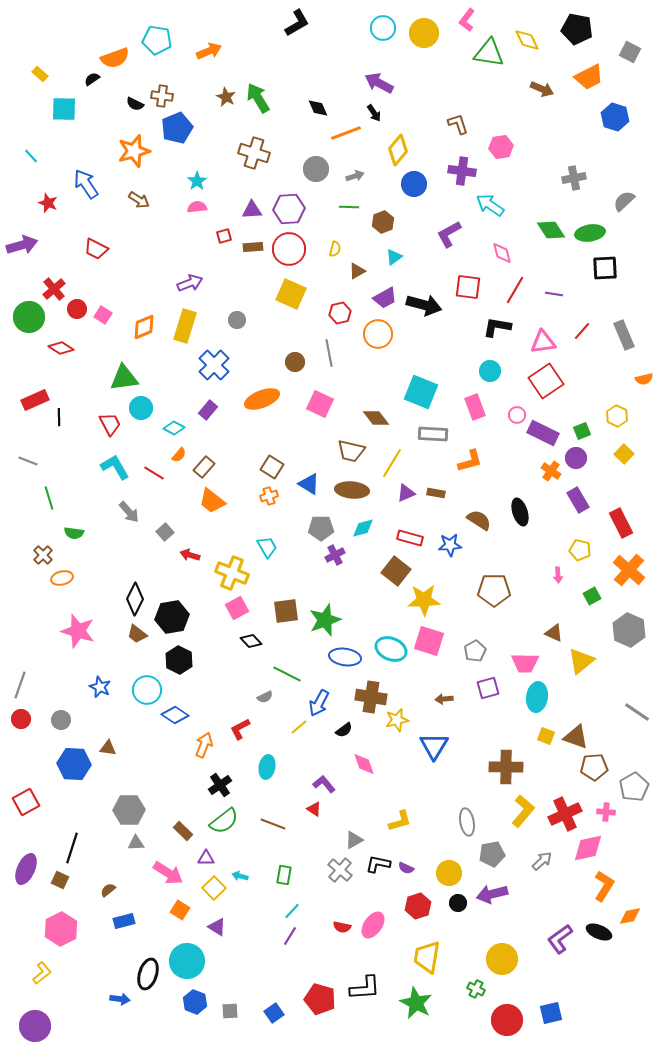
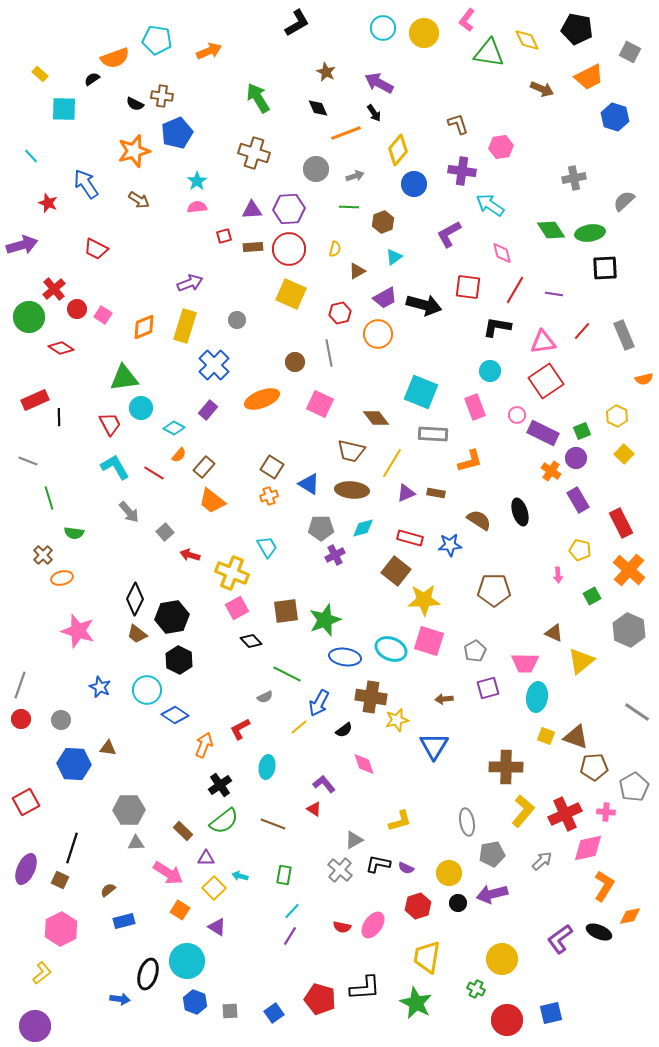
brown star at (226, 97): moved 100 px right, 25 px up
blue pentagon at (177, 128): moved 5 px down
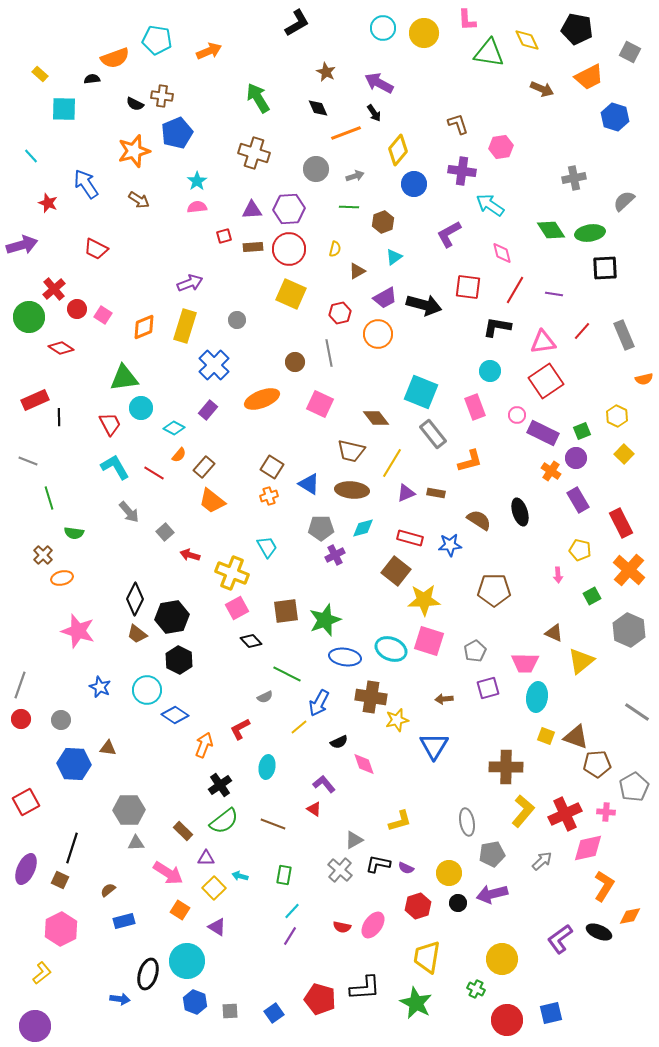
pink L-shape at (467, 20): rotated 40 degrees counterclockwise
black semicircle at (92, 79): rotated 28 degrees clockwise
gray rectangle at (433, 434): rotated 48 degrees clockwise
black semicircle at (344, 730): moved 5 px left, 12 px down; rotated 12 degrees clockwise
brown pentagon at (594, 767): moved 3 px right, 3 px up
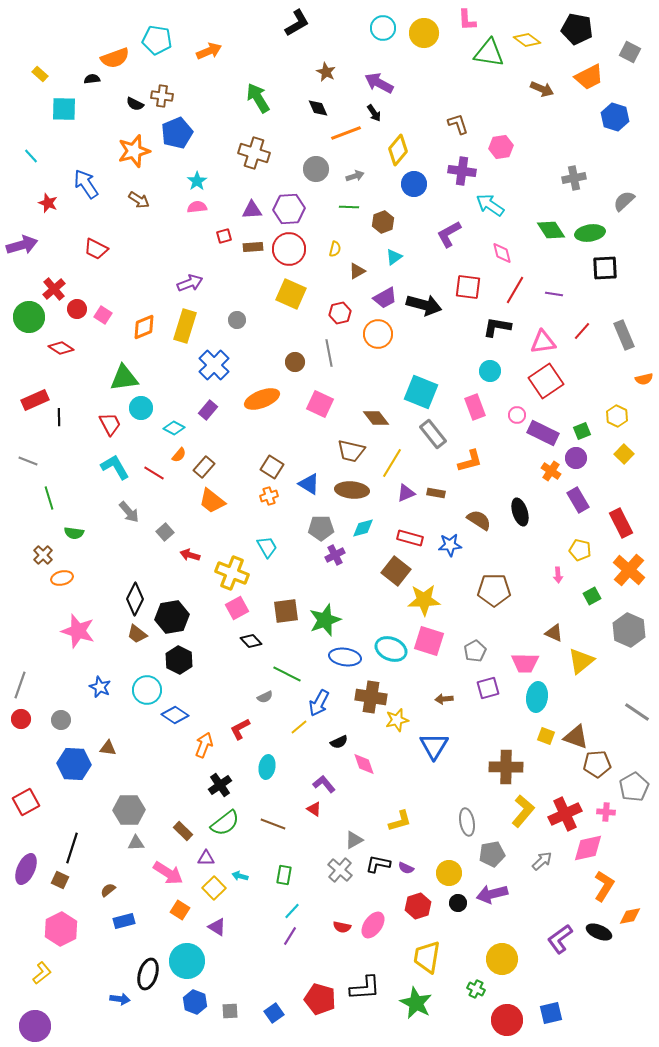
yellow diamond at (527, 40): rotated 28 degrees counterclockwise
green semicircle at (224, 821): moved 1 px right, 2 px down
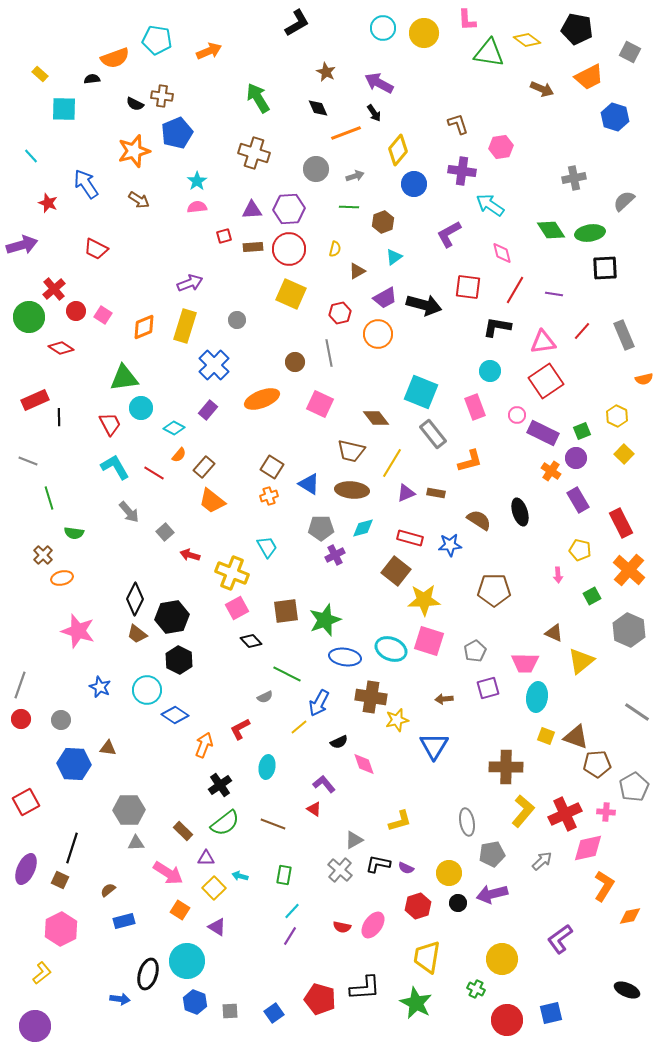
red circle at (77, 309): moved 1 px left, 2 px down
black ellipse at (599, 932): moved 28 px right, 58 px down
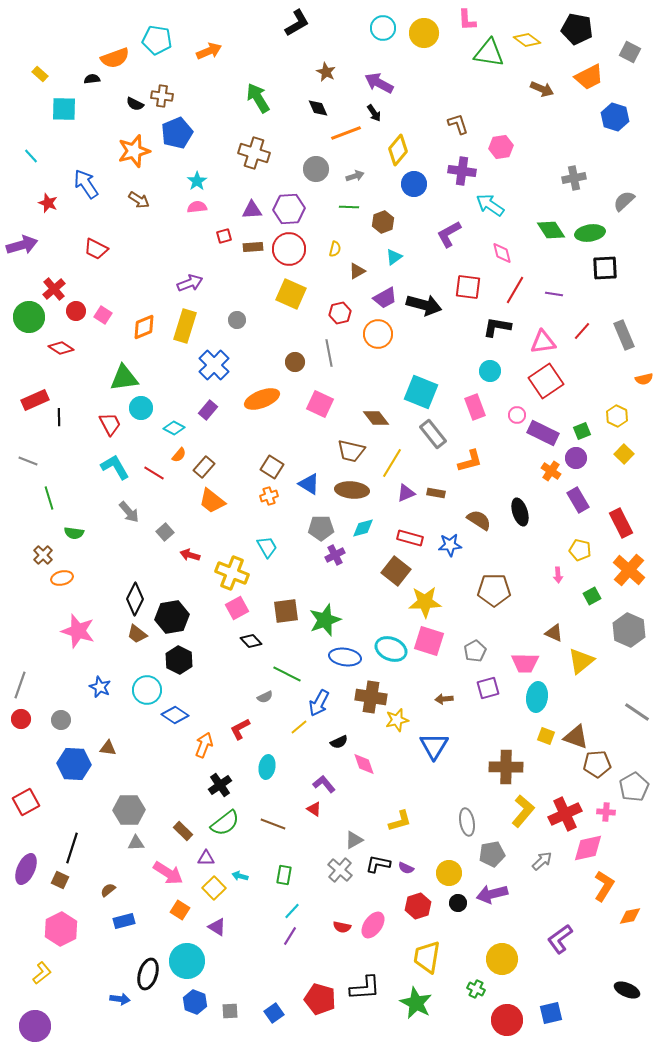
yellow star at (424, 600): moved 1 px right, 2 px down
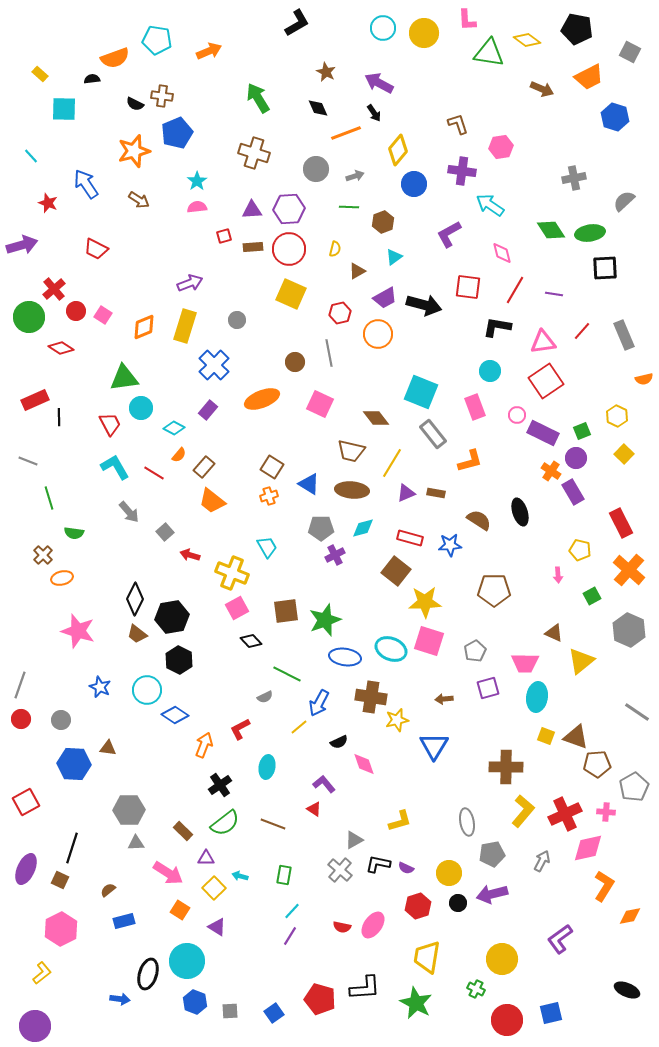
purple rectangle at (578, 500): moved 5 px left, 8 px up
gray arrow at (542, 861): rotated 20 degrees counterclockwise
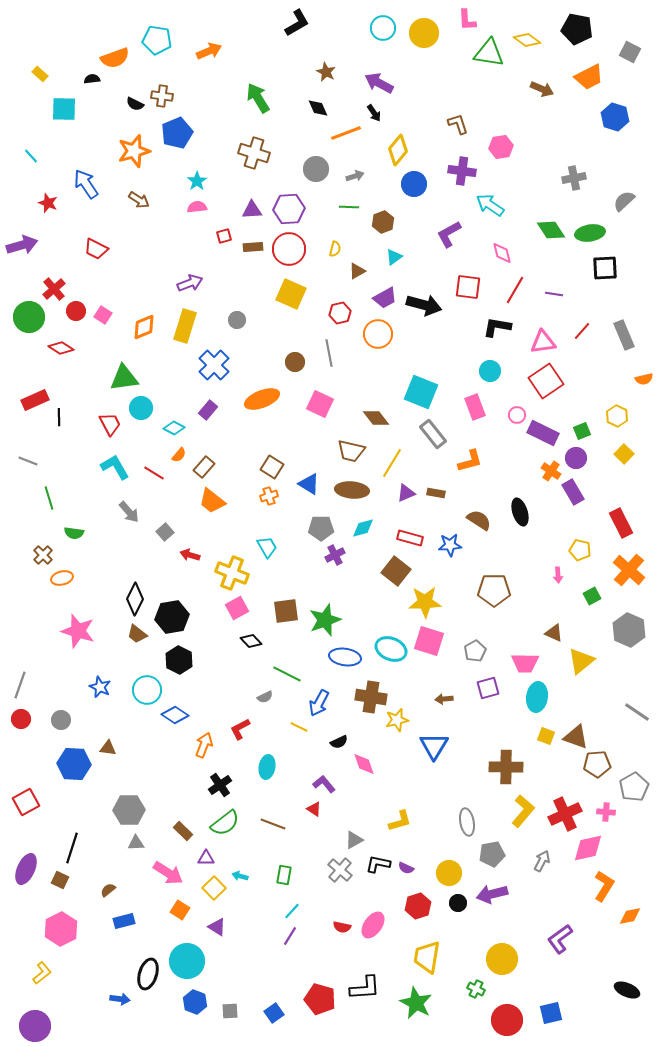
yellow line at (299, 727): rotated 66 degrees clockwise
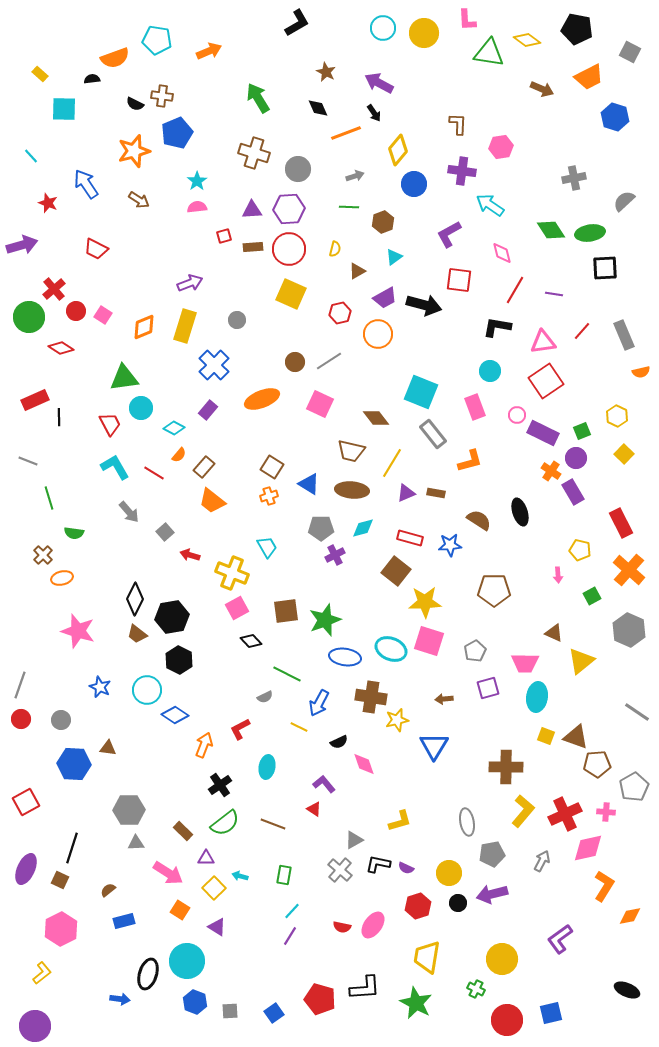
brown L-shape at (458, 124): rotated 20 degrees clockwise
gray circle at (316, 169): moved 18 px left
red square at (468, 287): moved 9 px left, 7 px up
gray line at (329, 353): moved 8 px down; rotated 68 degrees clockwise
orange semicircle at (644, 379): moved 3 px left, 7 px up
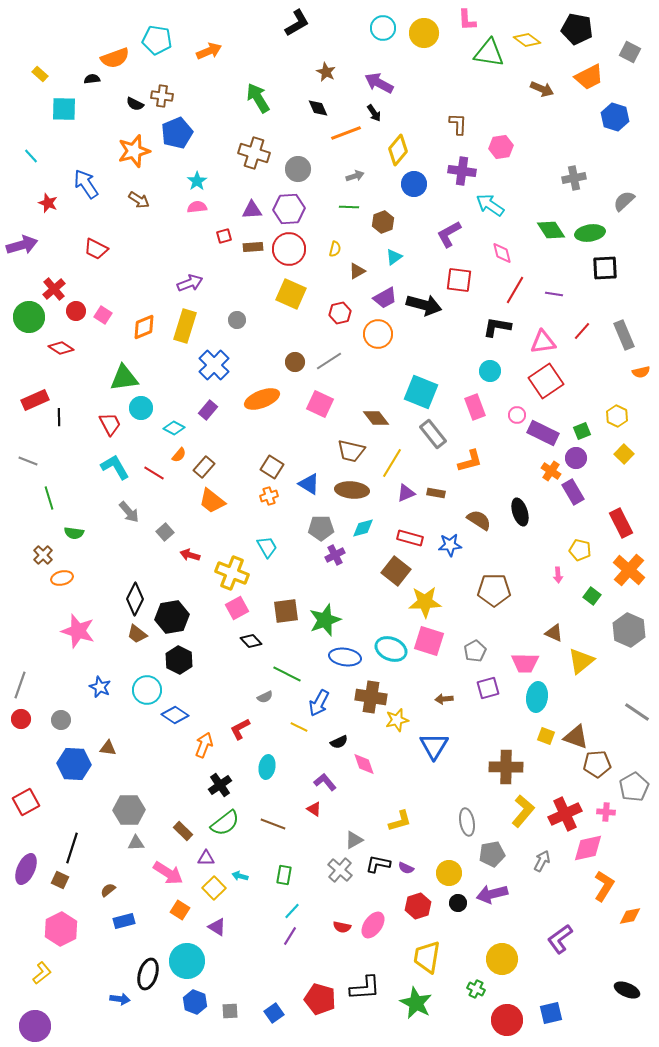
green square at (592, 596): rotated 24 degrees counterclockwise
purple L-shape at (324, 784): moved 1 px right, 2 px up
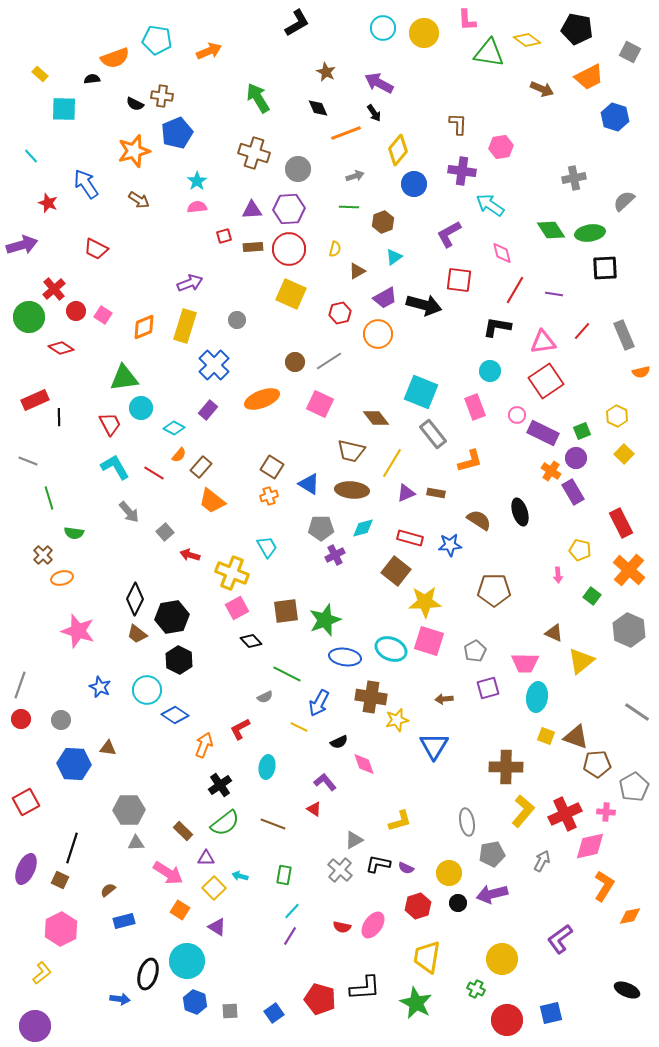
brown rectangle at (204, 467): moved 3 px left
pink diamond at (588, 848): moved 2 px right, 2 px up
